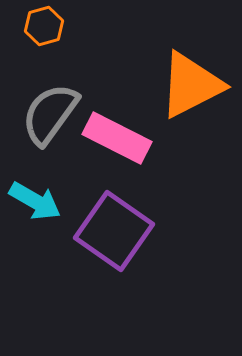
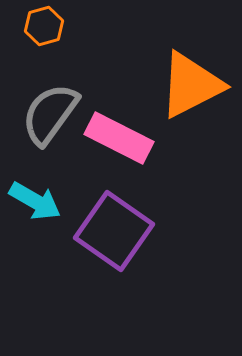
pink rectangle: moved 2 px right
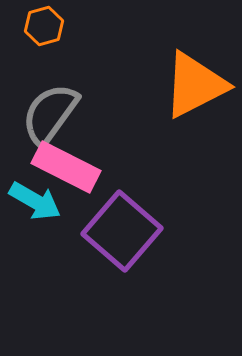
orange triangle: moved 4 px right
pink rectangle: moved 53 px left, 29 px down
purple square: moved 8 px right; rotated 6 degrees clockwise
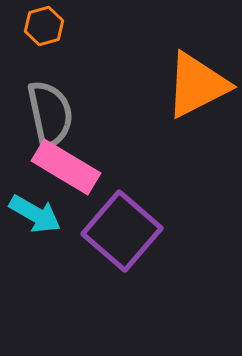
orange triangle: moved 2 px right
gray semicircle: rotated 132 degrees clockwise
pink rectangle: rotated 4 degrees clockwise
cyan arrow: moved 13 px down
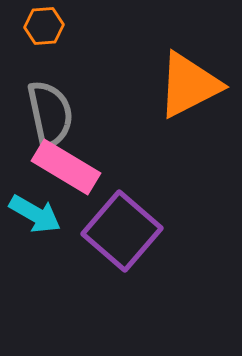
orange hexagon: rotated 12 degrees clockwise
orange triangle: moved 8 px left
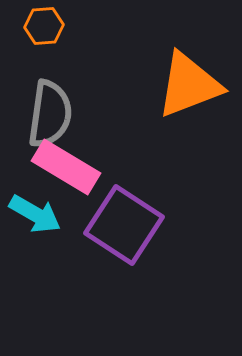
orange triangle: rotated 6 degrees clockwise
gray semicircle: rotated 20 degrees clockwise
purple square: moved 2 px right, 6 px up; rotated 8 degrees counterclockwise
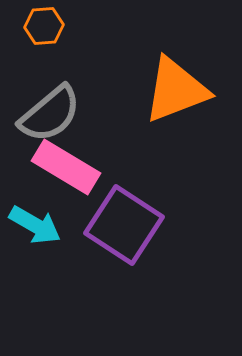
orange triangle: moved 13 px left, 5 px down
gray semicircle: rotated 42 degrees clockwise
cyan arrow: moved 11 px down
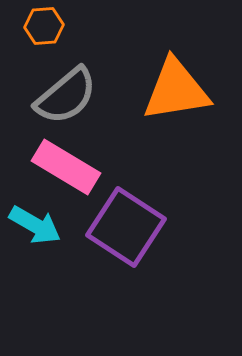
orange triangle: rotated 12 degrees clockwise
gray semicircle: moved 16 px right, 18 px up
purple square: moved 2 px right, 2 px down
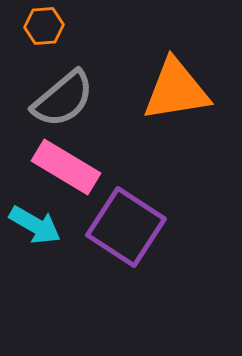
gray semicircle: moved 3 px left, 3 px down
